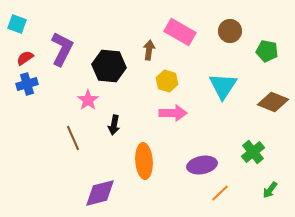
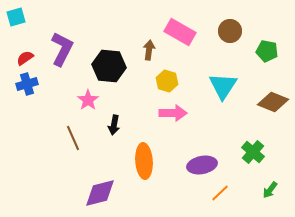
cyan square: moved 1 px left, 7 px up; rotated 36 degrees counterclockwise
green cross: rotated 10 degrees counterclockwise
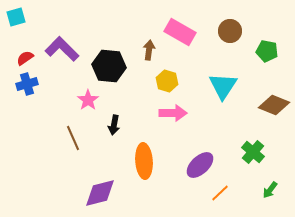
purple L-shape: rotated 72 degrees counterclockwise
brown diamond: moved 1 px right, 3 px down
purple ellipse: moved 2 px left; rotated 32 degrees counterclockwise
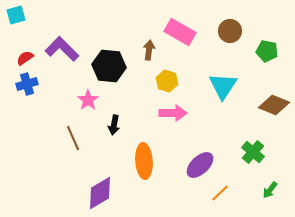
cyan square: moved 2 px up
purple diamond: rotated 16 degrees counterclockwise
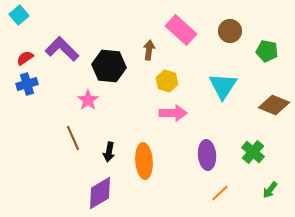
cyan square: moved 3 px right; rotated 24 degrees counterclockwise
pink rectangle: moved 1 px right, 2 px up; rotated 12 degrees clockwise
black arrow: moved 5 px left, 27 px down
purple ellipse: moved 7 px right, 10 px up; rotated 52 degrees counterclockwise
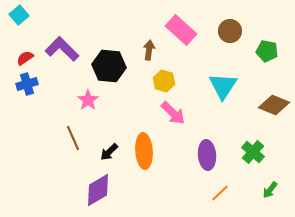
yellow hexagon: moved 3 px left
pink arrow: rotated 44 degrees clockwise
black arrow: rotated 36 degrees clockwise
orange ellipse: moved 10 px up
purple diamond: moved 2 px left, 3 px up
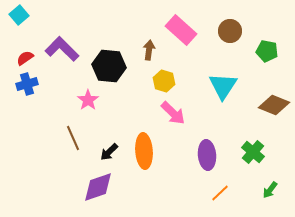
purple diamond: moved 3 px up; rotated 12 degrees clockwise
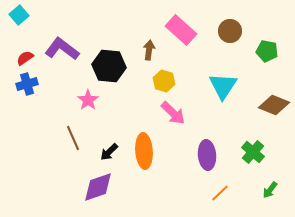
purple L-shape: rotated 8 degrees counterclockwise
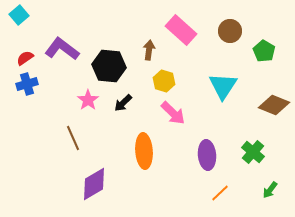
green pentagon: moved 3 px left; rotated 20 degrees clockwise
black arrow: moved 14 px right, 49 px up
purple diamond: moved 4 px left, 3 px up; rotated 12 degrees counterclockwise
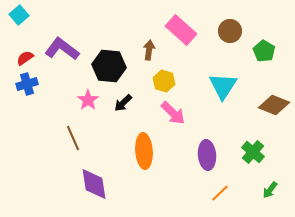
purple diamond: rotated 68 degrees counterclockwise
